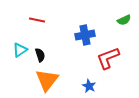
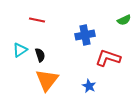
red L-shape: rotated 40 degrees clockwise
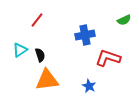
red line: rotated 63 degrees counterclockwise
orange triangle: rotated 45 degrees clockwise
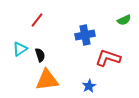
cyan triangle: moved 1 px up
blue star: rotated 16 degrees clockwise
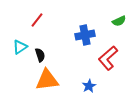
green semicircle: moved 5 px left, 1 px down
cyan triangle: moved 2 px up
red L-shape: rotated 60 degrees counterclockwise
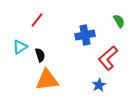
green semicircle: rotated 96 degrees counterclockwise
blue star: moved 10 px right, 1 px up
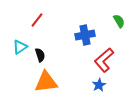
red L-shape: moved 4 px left, 2 px down
orange triangle: moved 1 px left, 2 px down
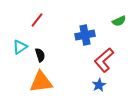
green semicircle: rotated 96 degrees clockwise
orange triangle: moved 5 px left
